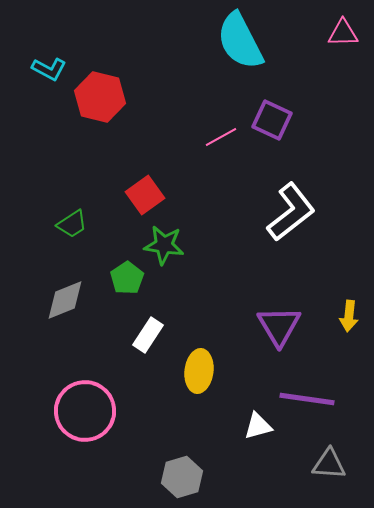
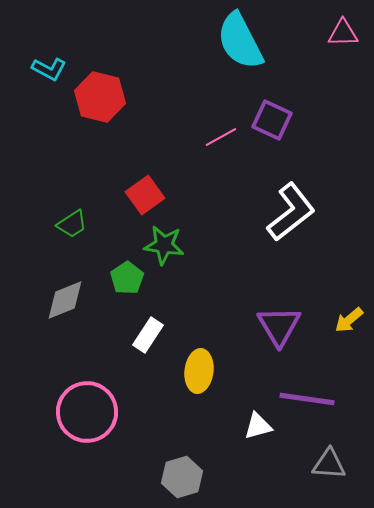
yellow arrow: moved 4 px down; rotated 44 degrees clockwise
pink circle: moved 2 px right, 1 px down
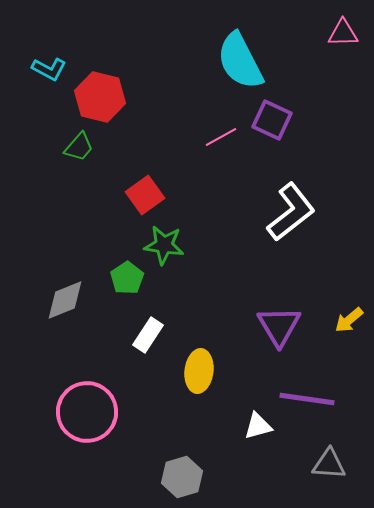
cyan semicircle: moved 20 px down
green trapezoid: moved 7 px right, 77 px up; rotated 16 degrees counterclockwise
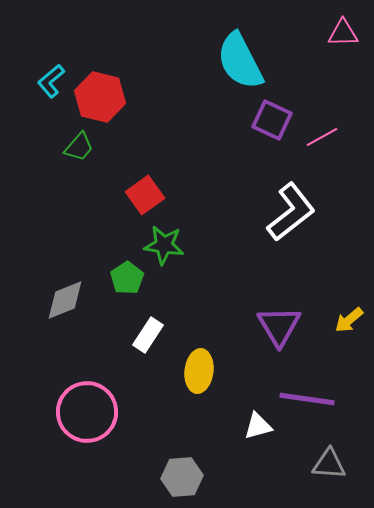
cyan L-shape: moved 2 px right, 12 px down; rotated 112 degrees clockwise
pink line: moved 101 px right
gray hexagon: rotated 12 degrees clockwise
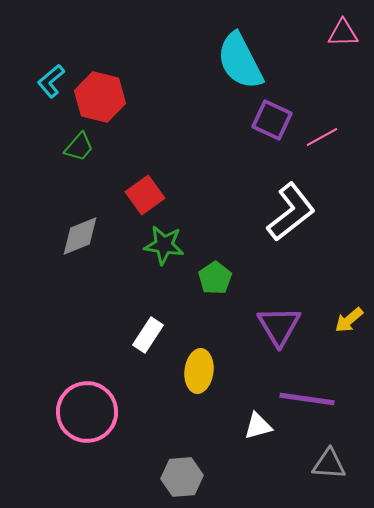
green pentagon: moved 88 px right
gray diamond: moved 15 px right, 64 px up
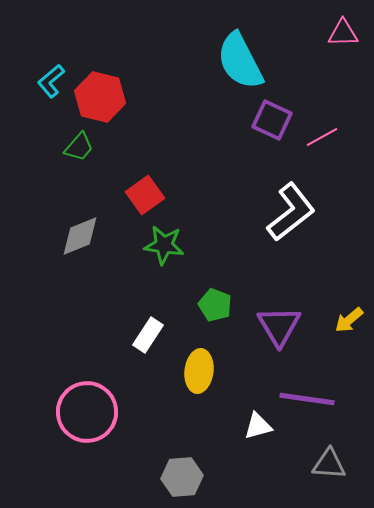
green pentagon: moved 27 px down; rotated 16 degrees counterclockwise
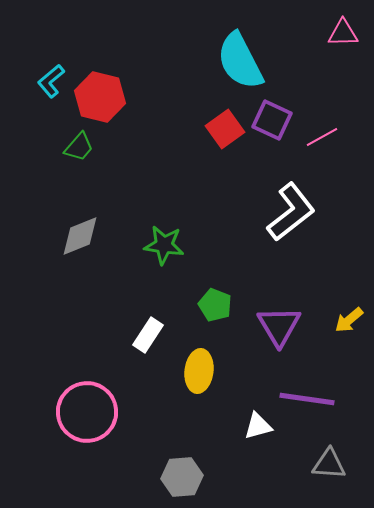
red square: moved 80 px right, 66 px up
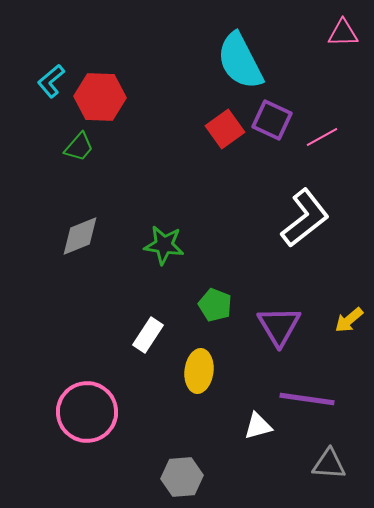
red hexagon: rotated 12 degrees counterclockwise
white L-shape: moved 14 px right, 6 px down
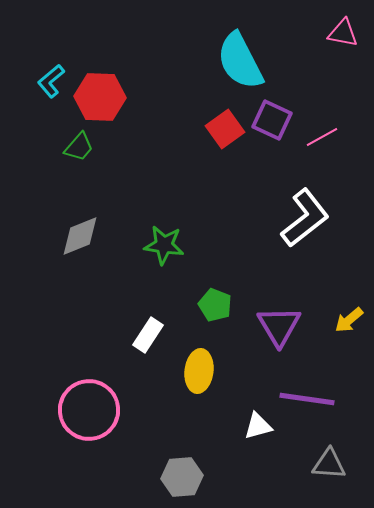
pink triangle: rotated 12 degrees clockwise
pink circle: moved 2 px right, 2 px up
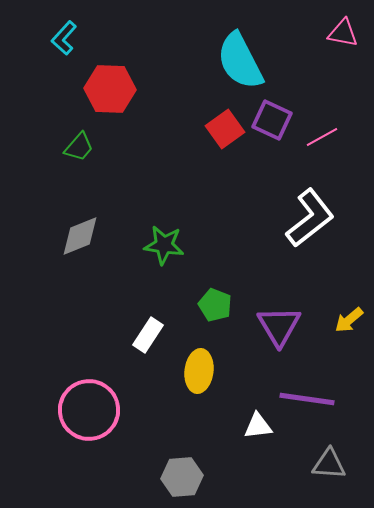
cyan L-shape: moved 13 px right, 43 px up; rotated 8 degrees counterclockwise
red hexagon: moved 10 px right, 8 px up
white L-shape: moved 5 px right
white triangle: rotated 8 degrees clockwise
